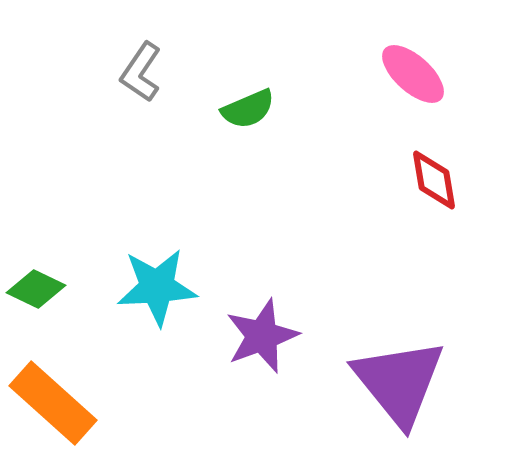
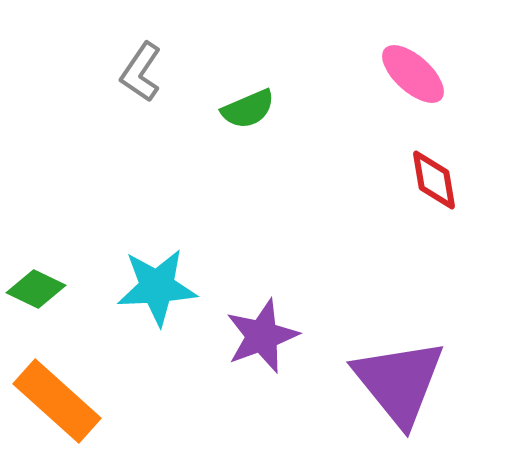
orange rectangle: moved 4 px right, 2 px up
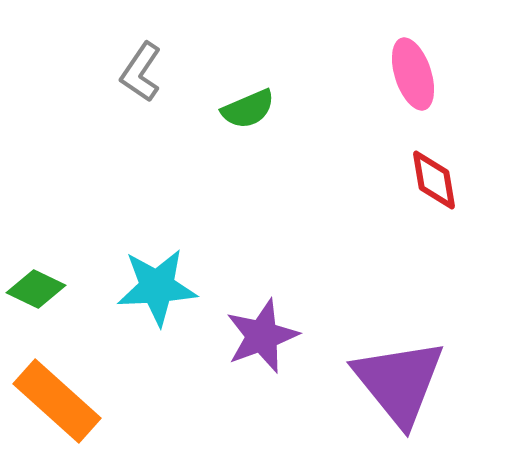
pink ellipse: rotated 30 degrees clockwise
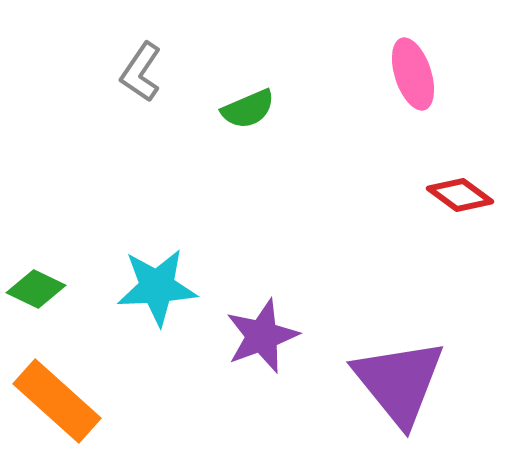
red diamond: moved 26 px right, 15 px down; rotated 44 degrees counterclockwise
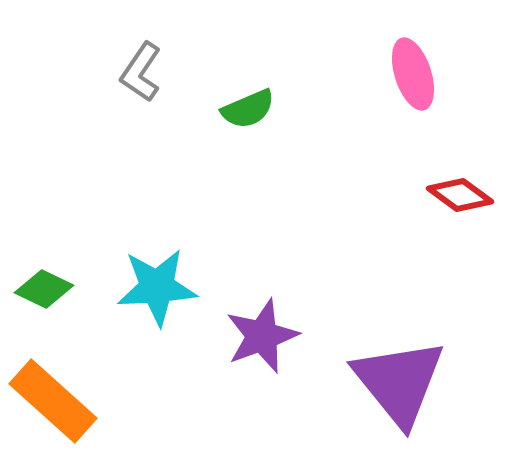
green diamond: moved 8 px right
orange rectangle: moved 4 px left
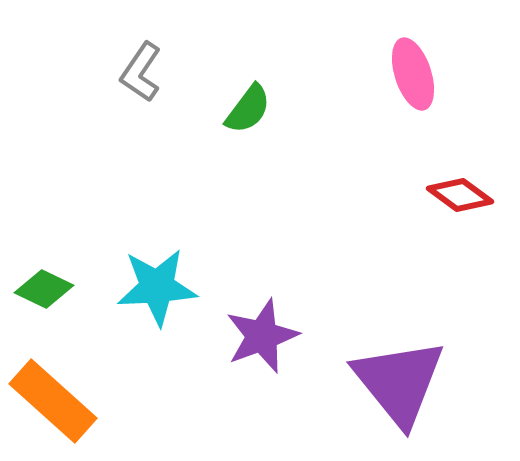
green semicircle: rotated 30 degrees counterclockwise
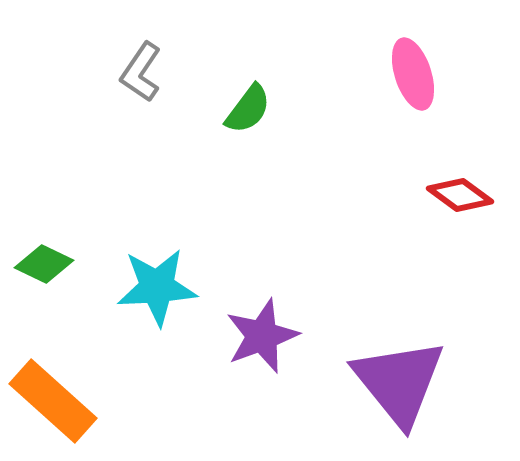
green diamond: moved 25 px up
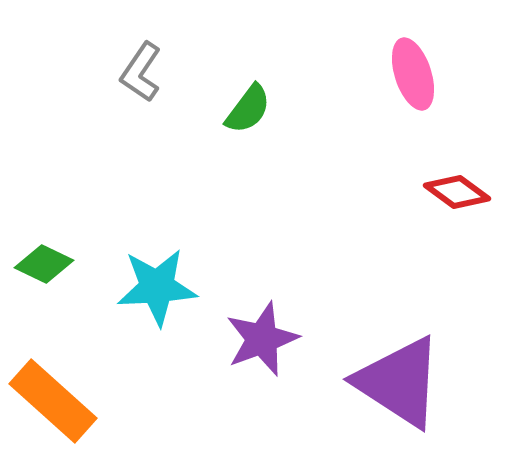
red diamond: moved 3 px left, 3 px up
purple star: moved 3 px down
purple triangle: rotated 18 degrees counterclockwise
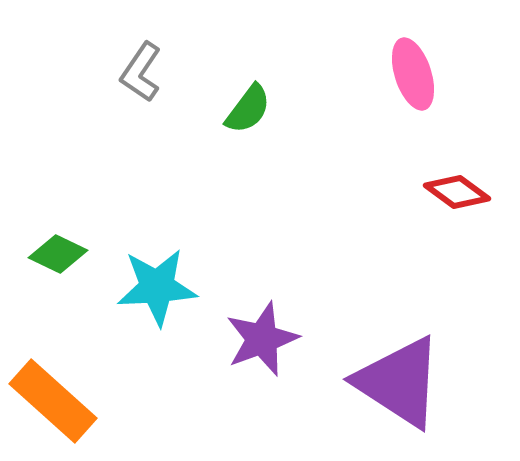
green diamond: moved 14 px right, 10 px up
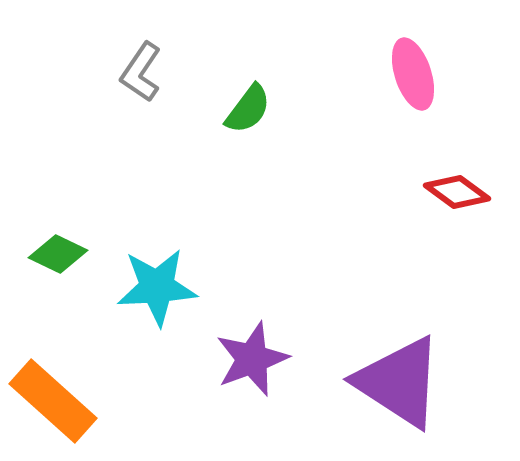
purple star: moved 10 px left, 20 px down
